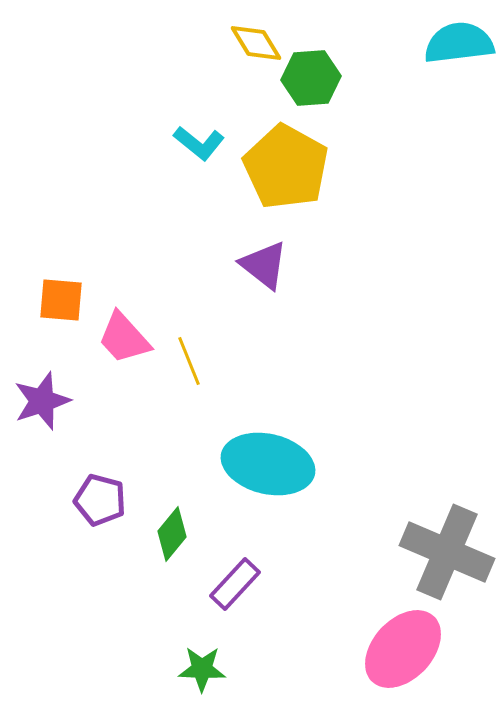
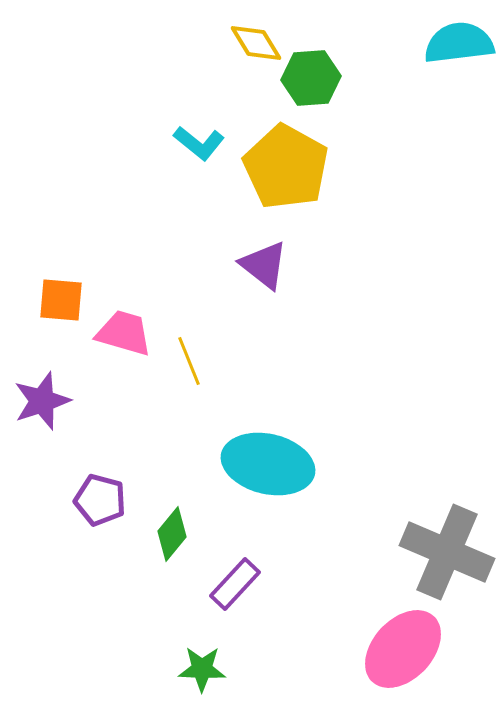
pink trapezoid: moved 5 px up; rotated 148 degrees clockwise
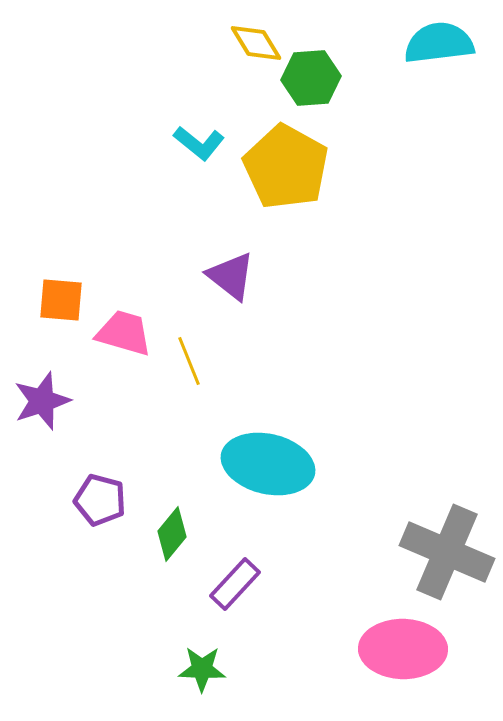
cyan semicircle: moved 20 px left
purple triangle: moved 33 px left, 11 px down
pink ellipse: rotated 48 degrees clockwise
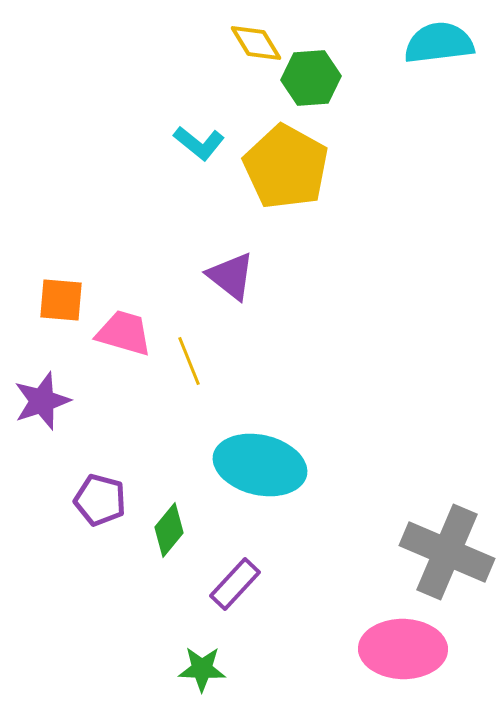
cyan ellipse: moved 8 px left, 1 px down
green diamond: moved 3 px left, 4 px up
